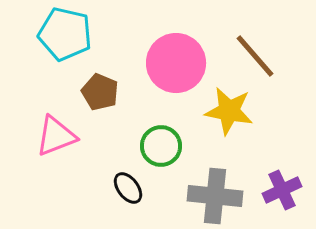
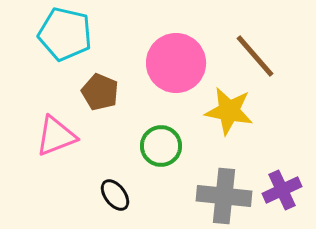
black ellipse: moved 13 px left, 7 px down
gray cross: moved 9 px right
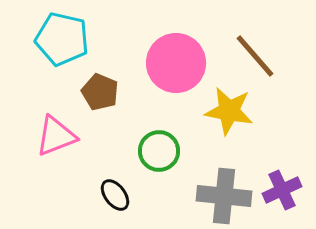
cyan pentagon: moved 3 px left, 5 px down
green circle: moved 2 px left, 5 px down
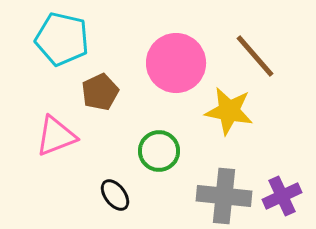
brown pentagon: rotated 24 degrees clockwise
purple cross: moved 6 px down
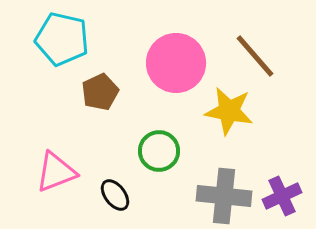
pink triangle: moved 36 px down
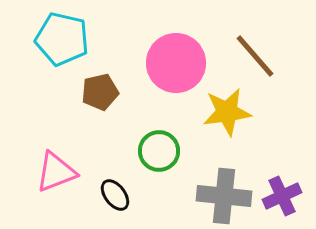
brown pentagon: rotated 12 degrees clockwise
yellow star: moved 2 px left, 1 px down; rotated 18 degrees counterclockwise
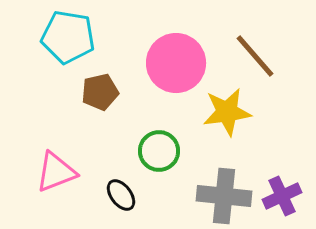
cyan pentagon: moved 6 px right, 2 px up; rotated 4 degrees counterclockwise
black ellipse: moved 6 px right
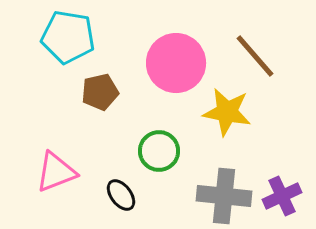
yellow star: rotated 18 degrees clockwise
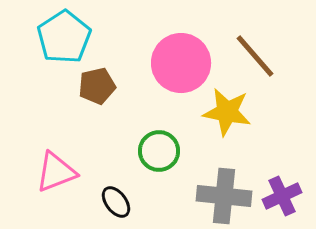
cyan pentagon: moved 4 px left; rotated 30 degrees clockwise
pink circle: moved 5 px right
brown pentagon: moved 3 px left, 6 px up
black ellipse: moved 5 px left, 7 px down
